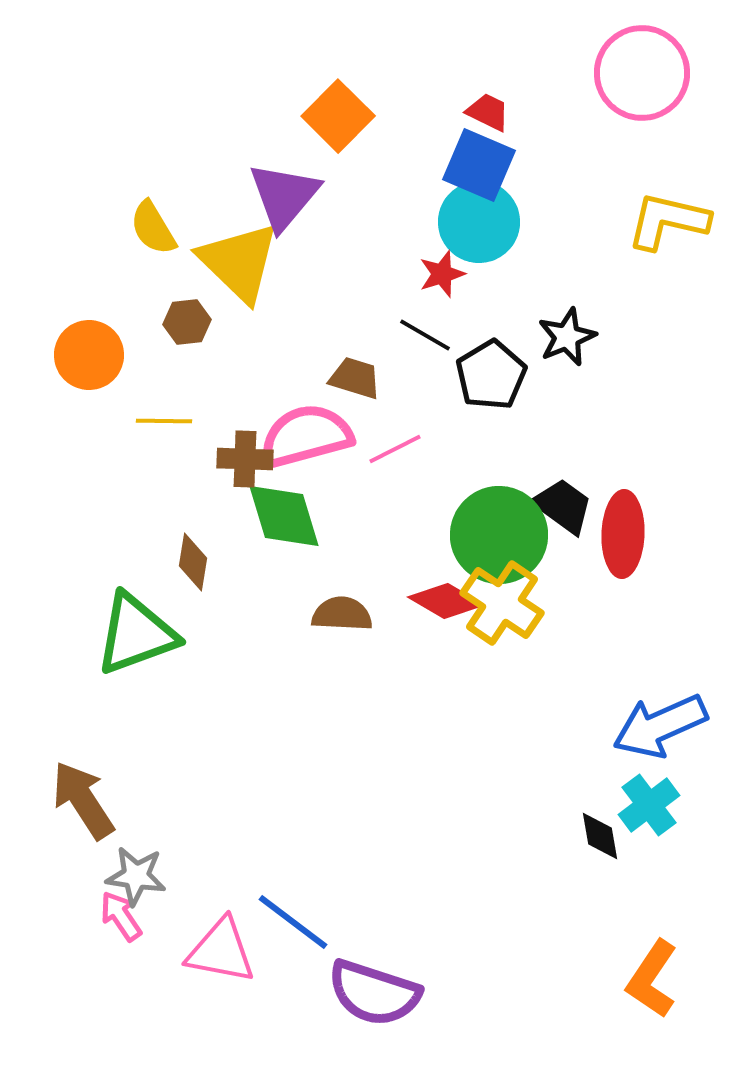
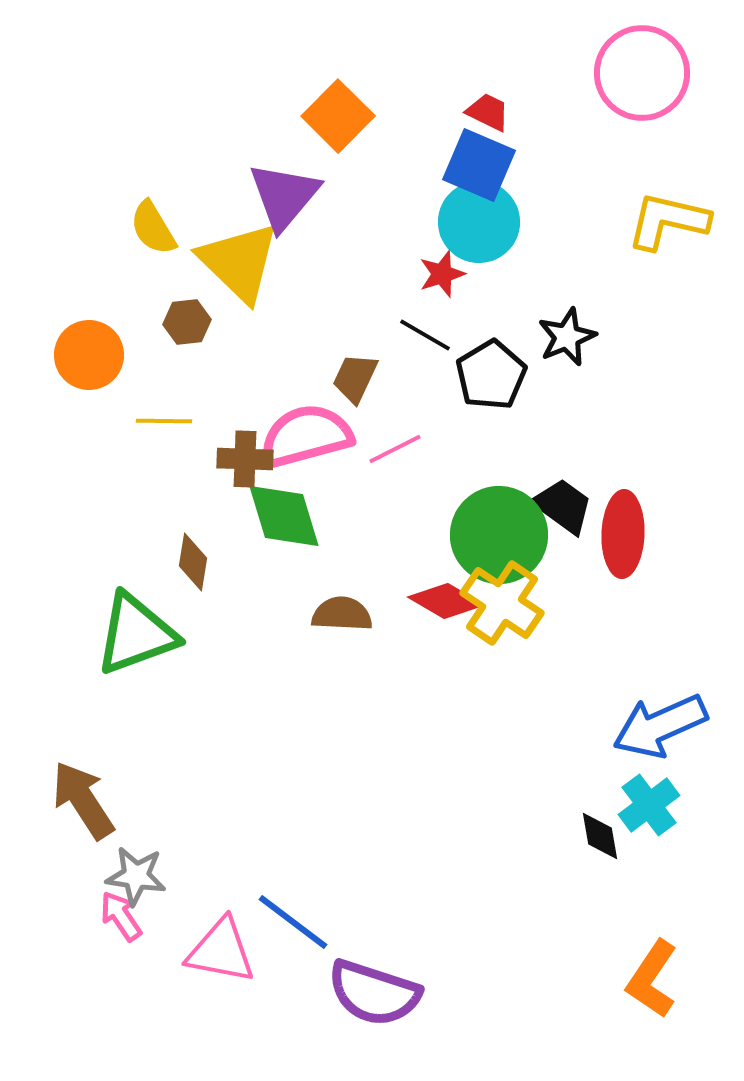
brown trapezoid: rotated 82 degrees counterclockwise
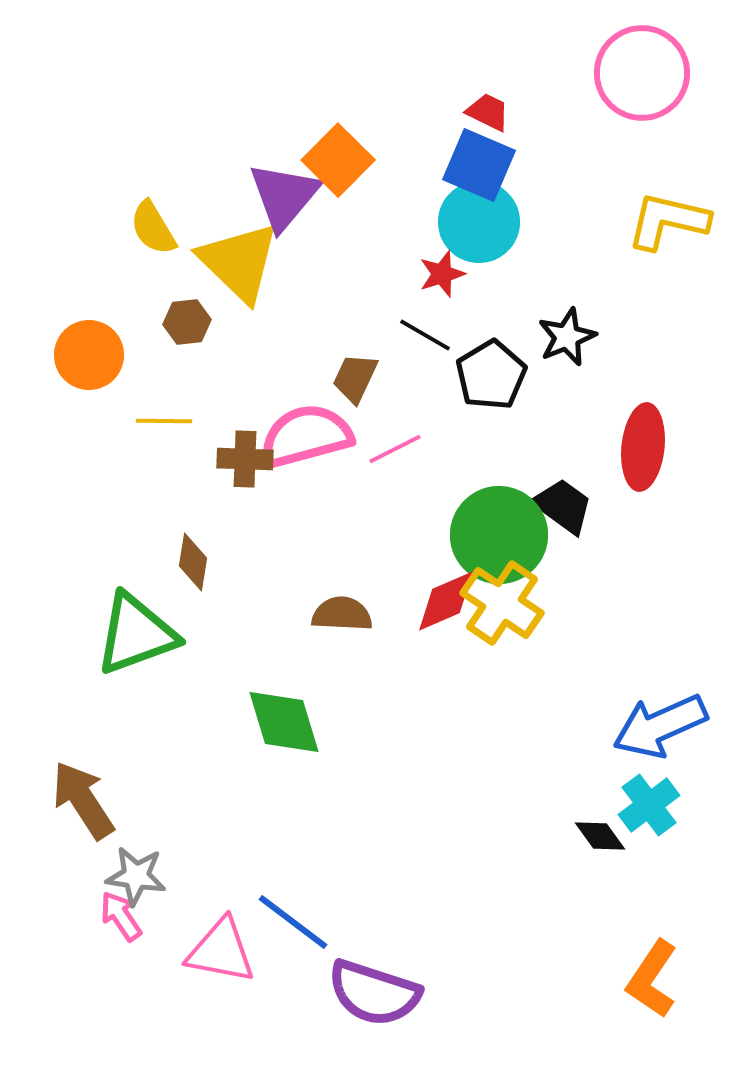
orange square: moved 44 px down
green diamond: moved 206 px down
red ellipse: moved 20 px right, 87 px up; rotated 4 degrees clockwise
red diamond: rotated 54 degrees counterclockwise
black diamond: rotated 26 degrees counterclockwise
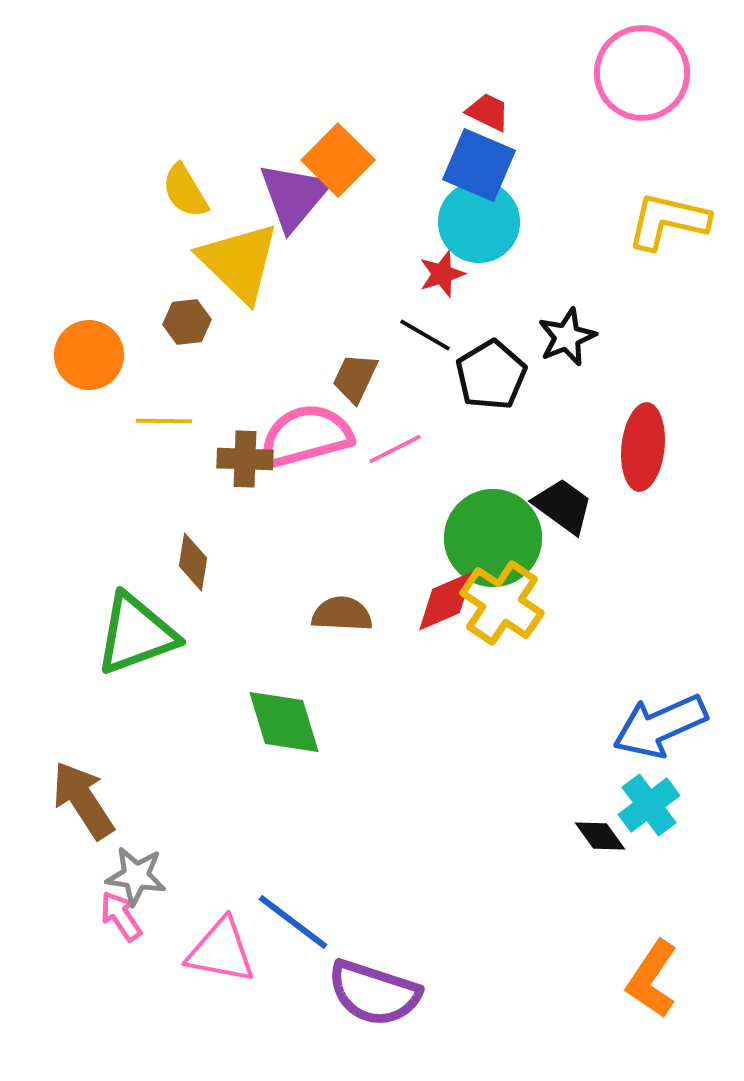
purple triangle: moved 10 px right
yellow semicircle: moved 32 px right, 37 px up
green circle: moved 6 px left, 3 px down
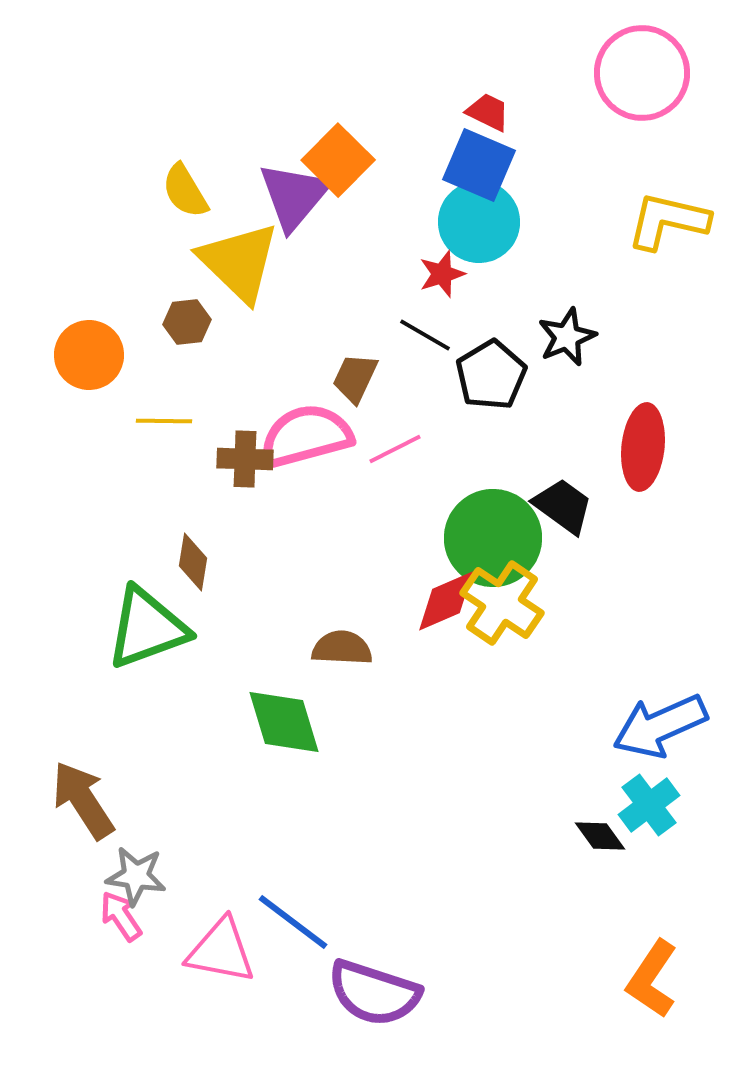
brown semicircle: moved 34 px down
green triangle: moved 11 px right, 6 px up
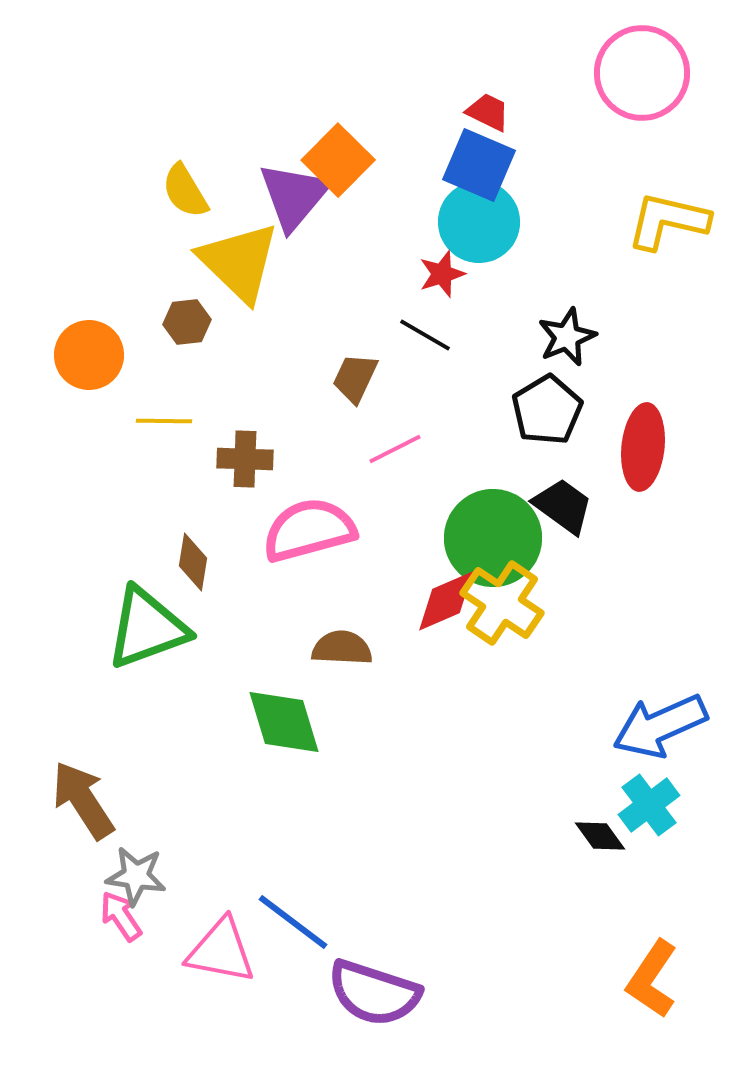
black pentagon: moved 56 px right, 35 px down
pink semicircle: moved 3 px right, 94 px down
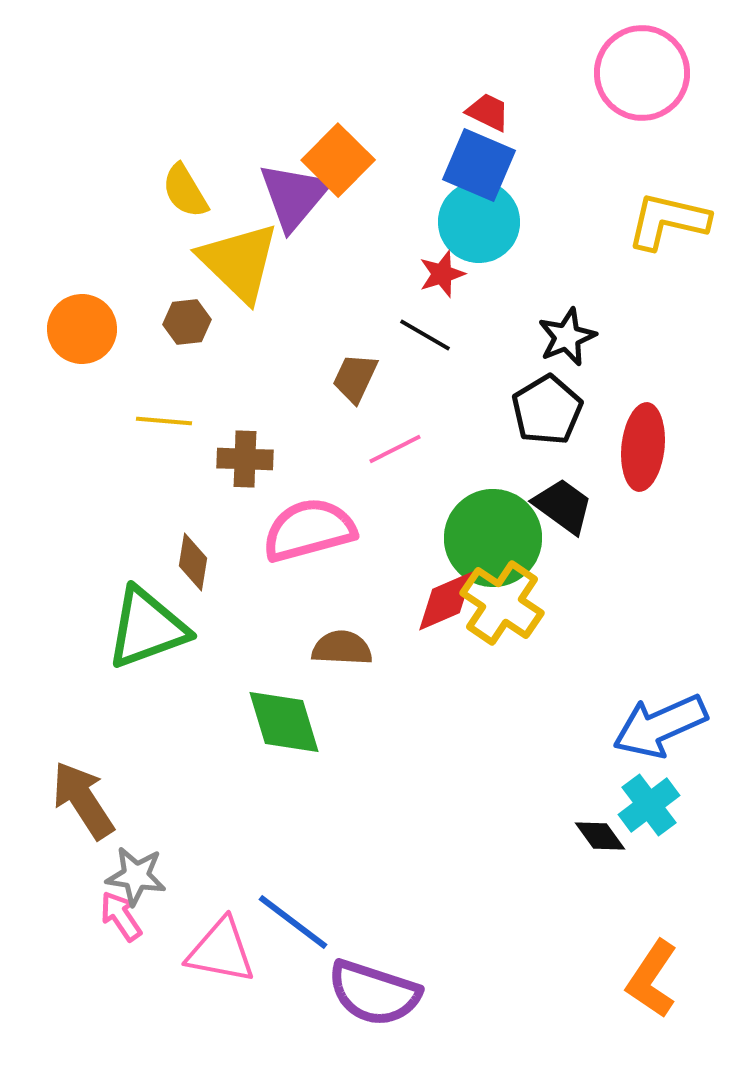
orange circle: moved 7 px left, 26 px up
yellow line: rotated 4 degrees clockwise
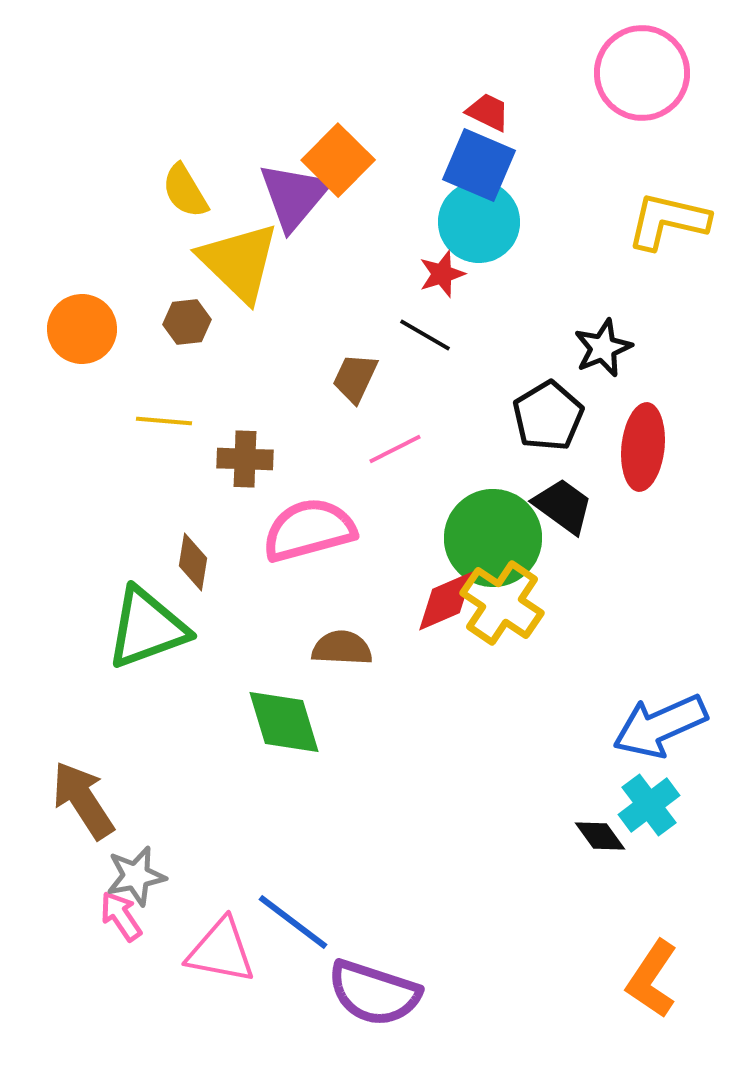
black star: moved 36 px right, 11 px down
black pentagon: moved 1 px right, 6 px down
gray star: rotated 20 degrees counterclockwise
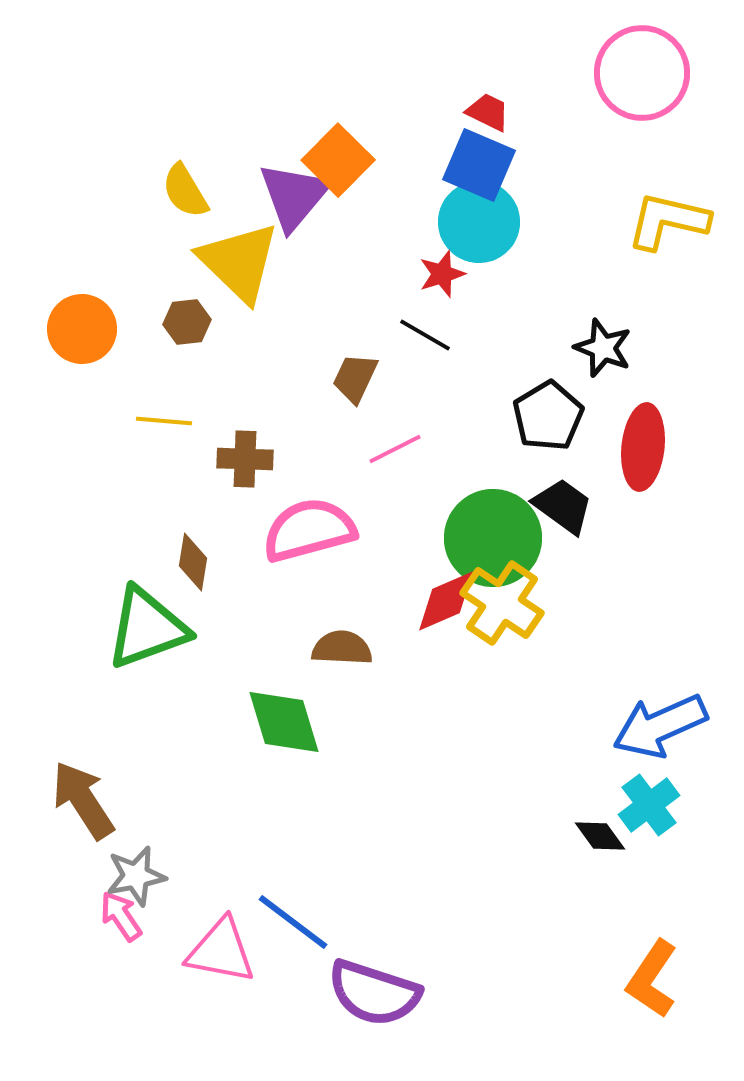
black star: rotated 28 degrees counterclockwise
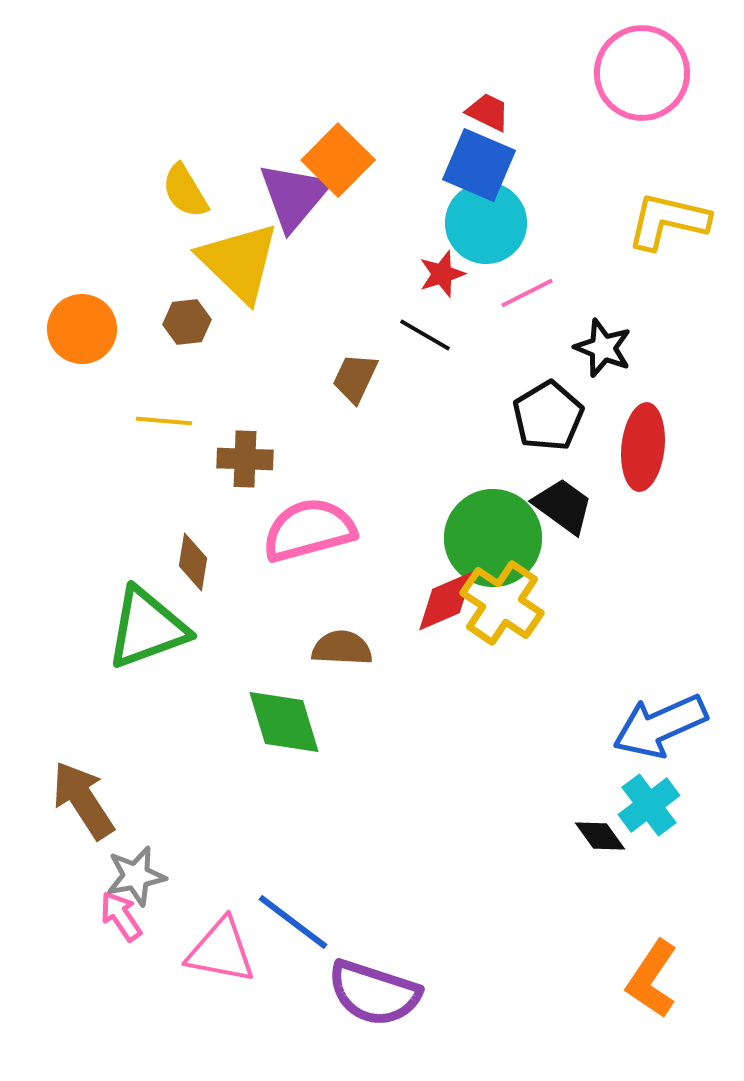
cyan circle: moved 7 px right, 1 px down
pink line: moved 132 px right, 156 px up
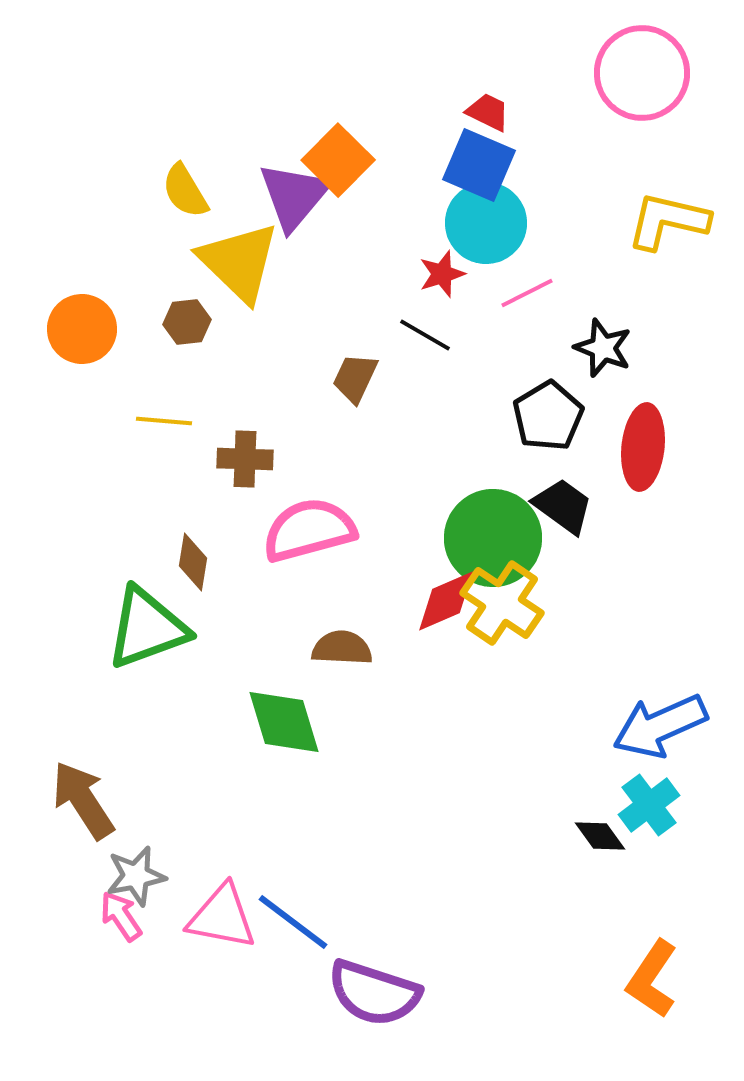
pink triangle: moved 1 px right, 34 px up
